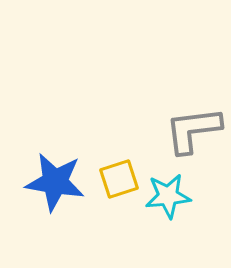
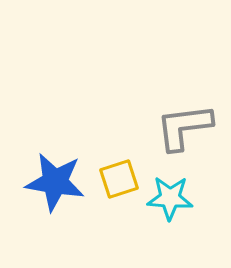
gray L-shape: moved 9 px left, 3 px up
cyan star: moved 2 px right, 2 px down; rotated 9 degrees clockwise
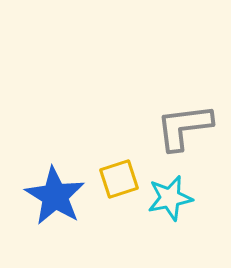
blue star: moved 14 px down; rotated 22 degrees clockwise
cyan star: rotated 15 degrees counterclockwise
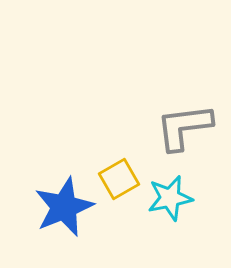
yellow square: rotated 12 degrees counterclockwise
blue star: moved 9 px right, 11 px down; rotated 18 degrees clockwise
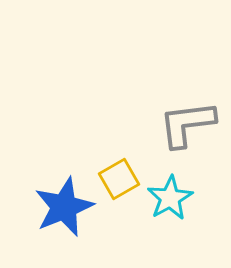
gray L-shape: moved 3 px right, 3 px up
cyan star: rotated 18 degrees counterclockwise
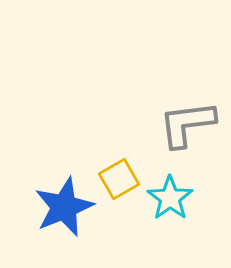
cyan star: rotated 6 degrees counterclockwise
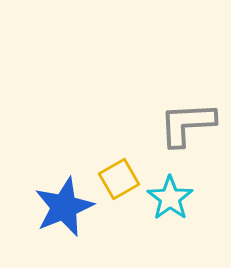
gray L-shape: rotated 4 degrees clockwise
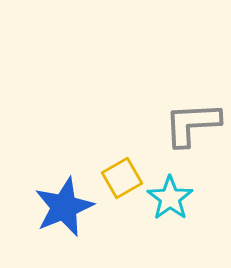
gray L-shape: moved 5 px right
yellow square: moved 3 px right, 1 px up
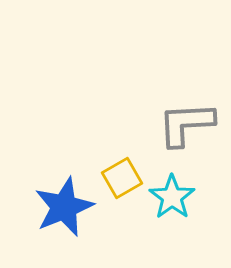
gray L-shape: moved 6 px left
cyan star: moved 2 px right, 1 px up
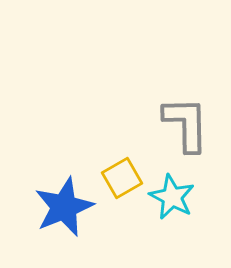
gray L-shape: rotated 92 degrees clockwise
cyan star: rotated 9 degrees counterclockwise
